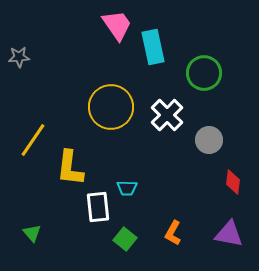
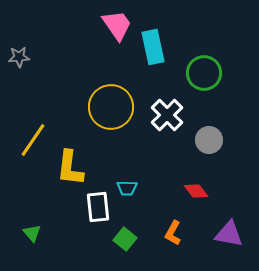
red diamond: moved 37 px left, 9 px down; rotated 45 degrees counterclockwise
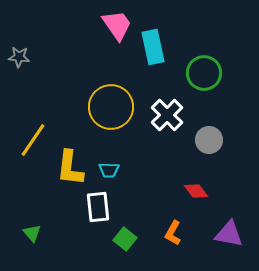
gray star: rotated 10 degrees clockwise
cyan trapezoid: moved 18 px left, 18 px up
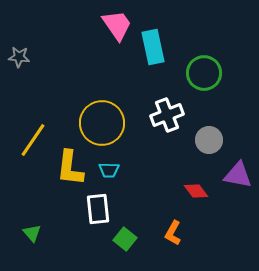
yellow circle: moved 9 px left, 16 px down
white cross: rotated 24 degrees clockwise
white rectangle: moved 2 px down
purple triangle: moved 9 px right, 59 px up
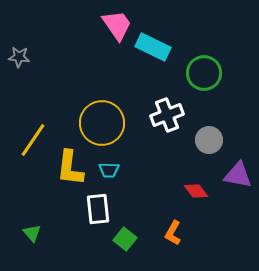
cyan rectangle: rotated 52 degrees counterclockwise
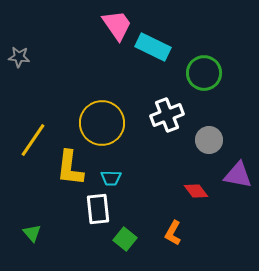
cyan trapezoid: moved 2 px right, 8 px down
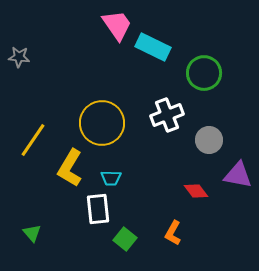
yellow L-shape: rotated 24 degrees clockwise
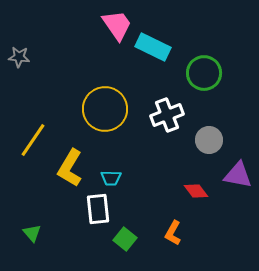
yellow circle: moved 3 px right, 14 px up
